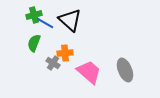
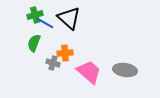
green cross: moved 1 px right
black triangle: moved 1 px left, 2 px up
gray cross: rotated 16 degrees counterclockwise
gray ellipse: rotated 60 degrees counterclockwise
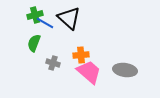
orange cross: moved 16 px right, 2 px down
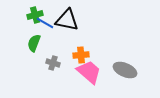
black triangle: moved 2 px left, 2 px down; rotated 30 degrees counterclockwise
gray ellipse: rotated 15 degrees clockwise
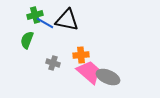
green semicircle: moved 7 px left, 3 px up
gray ellipse: moved 17 px left, 7 px down
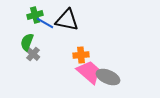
green semicircle: moved 2 px down
gray cross: moved 20 px left, 9 px up; rotated 24 degrees clockwise
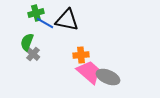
green cross: moved 1 px right, 2 px up
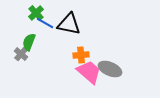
green cross: rotated 28 degrees counterclockwise
black triangle: moved 2 px right, 4 px down
green semicircle: moved 2 px right
gray cross: moved 12 px left
gray ellipse: moved 2 px right, 8 px up
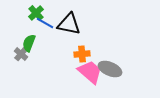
green semicircle: moved 1 px down
orange cross: moved 1 px right, 1 px up
pink trapezoid: moved 1 px right
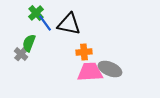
blue line: rotated 24 degrees clockwise
orange cross: moved 2 px right, 2 px up
pink trapezoid: rotated 44 degrees counterclockwise
